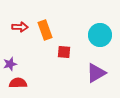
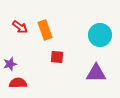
red arrow: rotated 35 degrees clockwise
red square: moved 7 px left, 5 px down
purple triangle: rotated 30 degrees clockwise
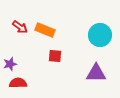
orange rectangle: rotated 48 degrees counterclockwise
red square: moved 2 px left, 1 px up
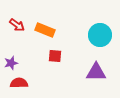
red arrow: moved 3 px left, 2 px up
purple star: moved 1 px right, 1 px up
purple triangle: moved 1 px up
red semicircle: moved 1 px right
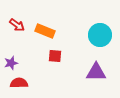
orange rectangle: moved 1 px down
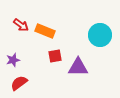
red arrow: moved 4 px right
red square: rotated 16 degrees counterclockwise
purple star: moved 2 px right, 3 px up
purple triangle: moved 18 px left, 5 px up
red semicircle: rotated 36 degrees counterclockwise
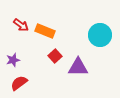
red square: rotated 32 degrees counterclockwise
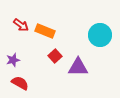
red semicircle: moved 1 px right; rotated 66 degrees clockwise
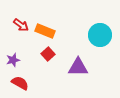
red square: moved 7 px left, 2 px up
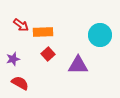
orange rectangle: moved 2 px left, 1 px down; rotated 24 degrees counterclockwise
purple star: moved 1 px up
purple triangle: moved 2 px up
